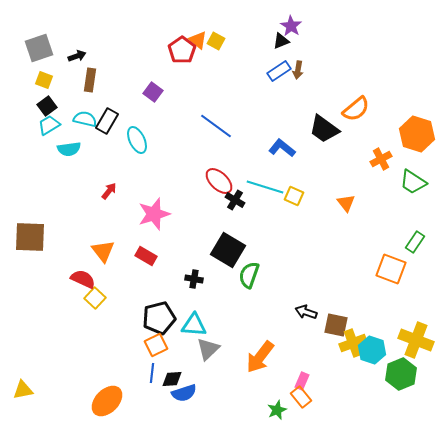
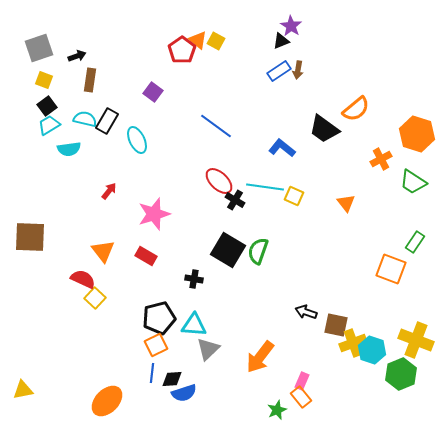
cyan line at (265, 187): rotated 9 degrees counterclockwise
green semicircle at (249, 275): moved 9 px right, 24 px up
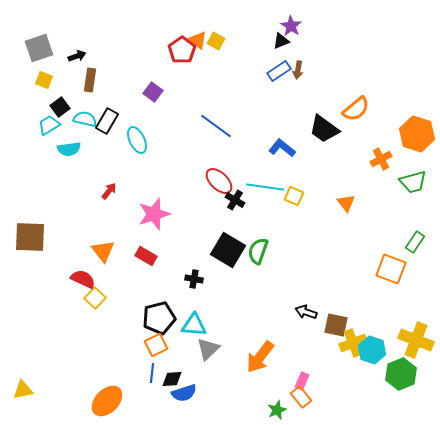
black square at (47, 106): moved 13 px right, 1 px down
green trapezoid at (413, 182): rotated 48 degrees counterclockwise
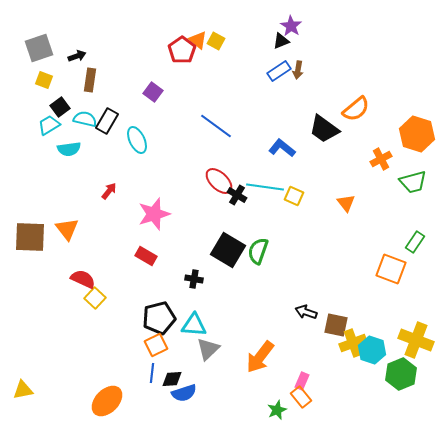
black cross at (235, 200): moved 2 px right, 5 px up
orange triangle at (103, 251): moved 36 px left, 22 px up
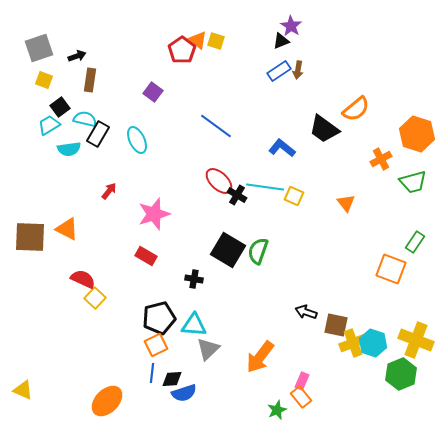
yellow square at (216, 41): rotated 12 degrees counterclockwise
black rectangle at (107, 121): moved 9 px left, 13 px down
orange triangle at (67, 229): rotated 25 degrees counterclockwise
cyan hexagon at (372, 350): moved 1 px right, 7 px up
yellow triangle at (23, 390): rotated 35 degrees clockwise
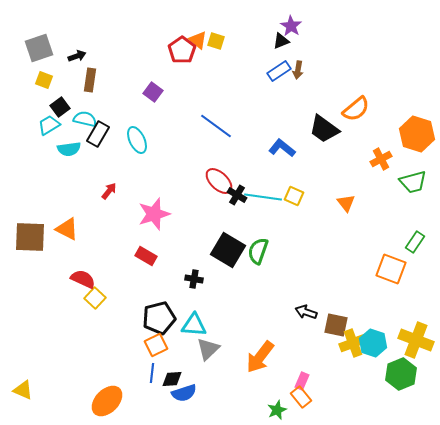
cyan line at (265, 187): moved 2 px left, 10 px down
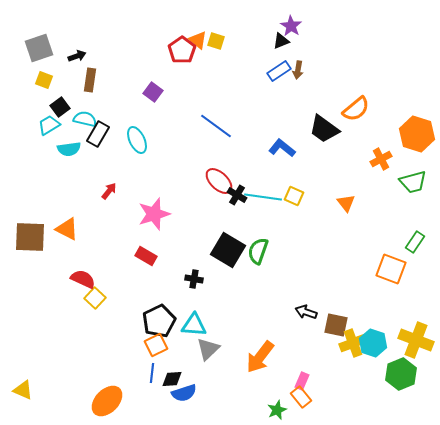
black pentagon at (159, 318): moved 3 px down; rotated 12 degrees counterclockwise
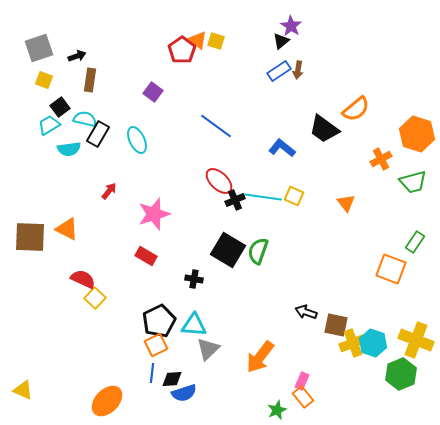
black triangle at (281, 41): rotated 18 degrees counterclockwise
black cross at (237, 195): moved 2 px left, 5 px down; rotated 36 degrees clockwise
orange rectangle at (301, 397): moved 2 px right
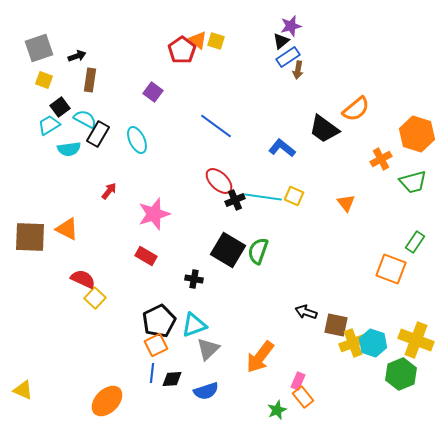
purple star at (291, 26): rotated 25 degrees clockwise
blue rectangle at (279, 71): moved 9 px right, 14 px up
cyan semicircle at (85, 119): rotated 15 degrees clockwise
cyan triangle at (194, 325): rotated 24 degrees counterclockwise
pink rectangle at (302, 381): moved 4 px left
blue semicircle at (184, 393): moved 22 px right, 2 px up
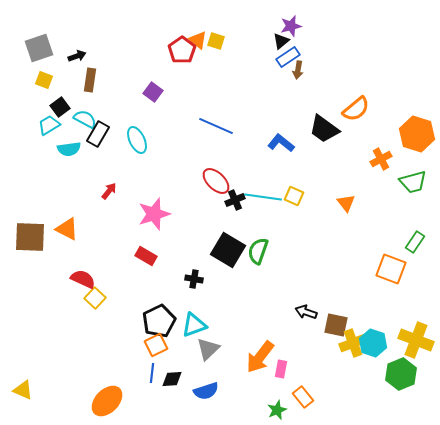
blue line at (216, 126): rotated 12 degrees counterclockwise
blue L-shape at (282, 148): moved 1 px left, 5 px up
red ellipse at (219, 181): moved 3 px left
pink rectangle at (298, 381): moved 17 px left, 12 px up; rotated 12 degrees counterclockwise
